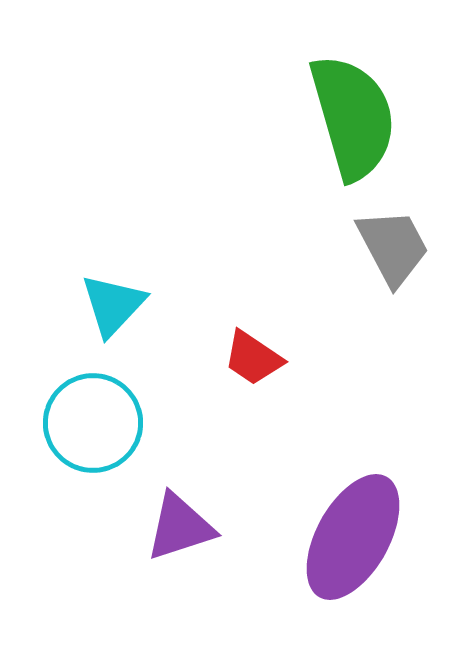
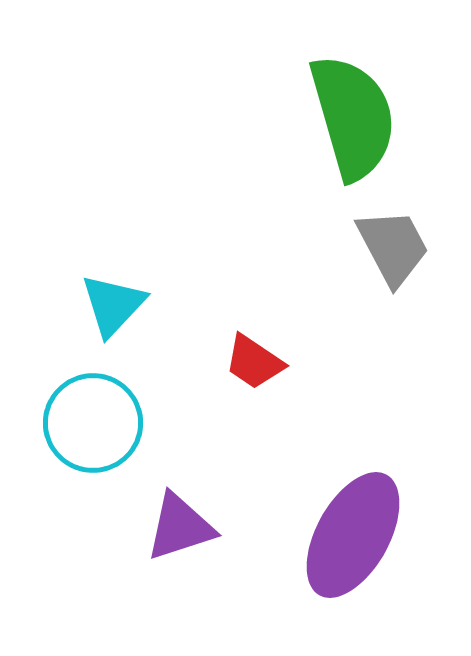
red trapezoid: moved 1 px right, 4 px down
purple ellipse: moved 2 px up
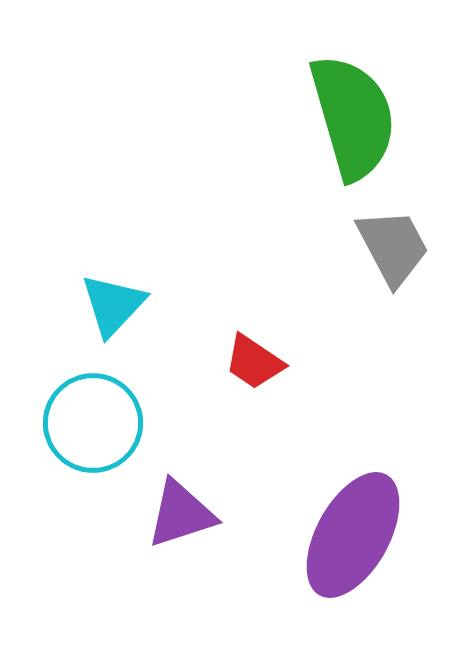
purple triangle: moved 1 px right, 13 px up
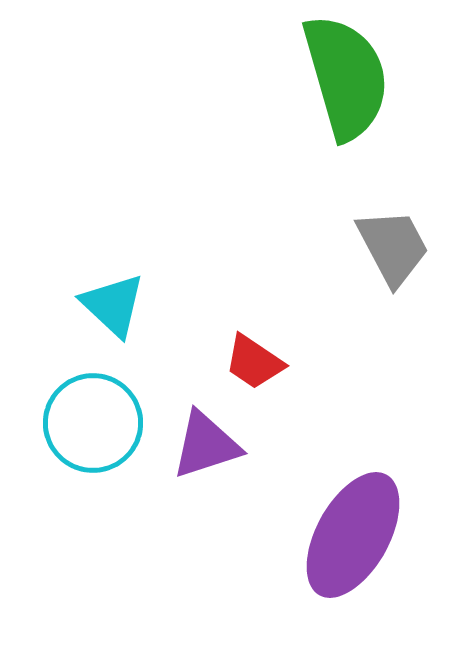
green semicircle: moved 7 px left, 40 px up
cyan triangle: rotated 30 degrees counterclockwise
purple triangle: moved 25 px right, 69 px up
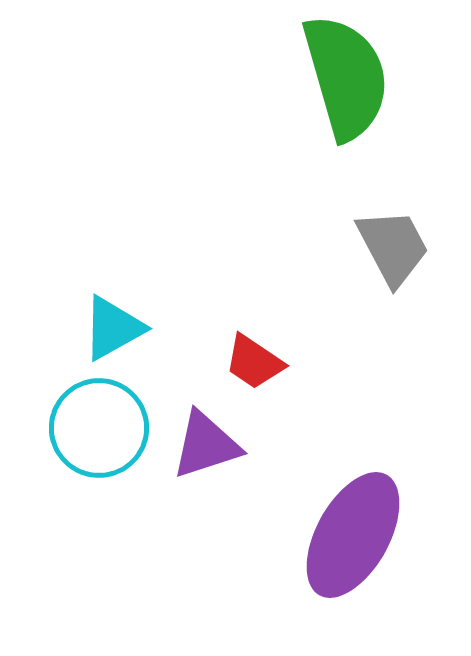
cyan triangle: moved 23 px down; rotated 48 degrees clockwise
cyan circle: moved 6 px right, 5 px down
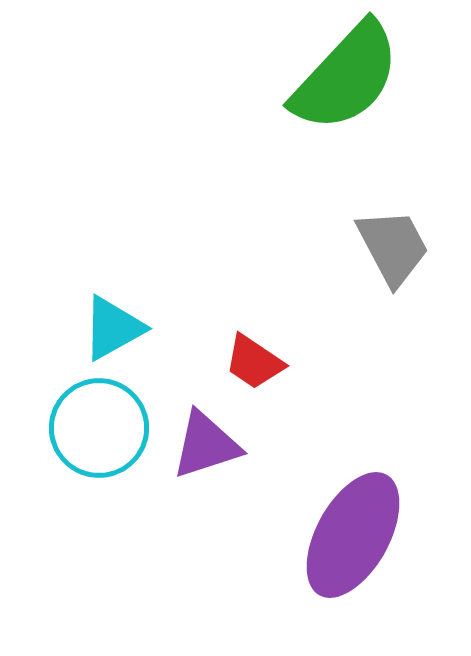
green semicircle: rotated 59 degrees clockwise
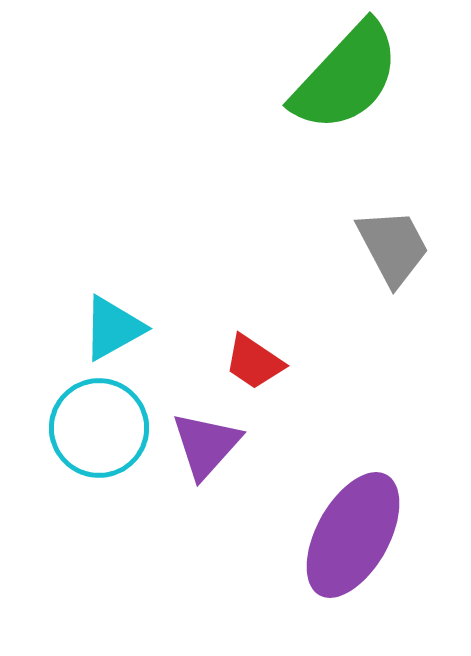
purple triangle: rotated 30 degrees counterclockwise
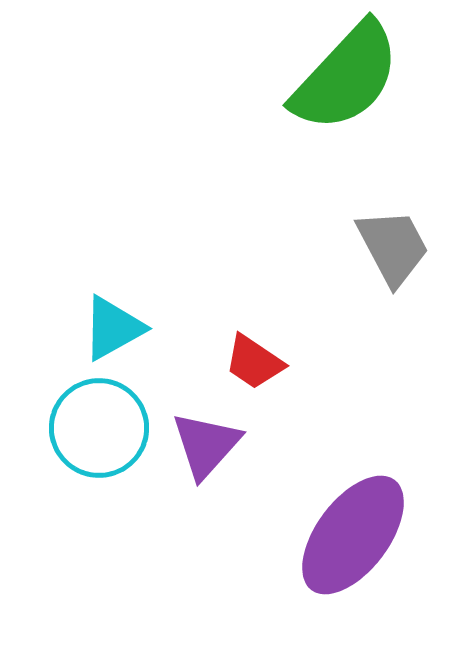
purple ellipse: rotated 8 degrees clockwise
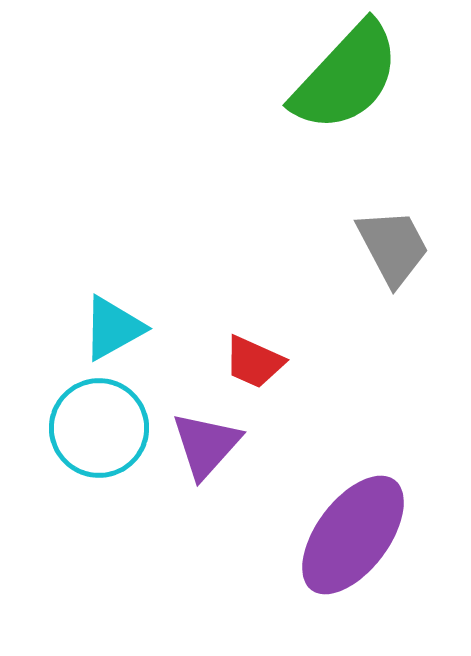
red trapezoid: rotated 10 degrees counterclockwise
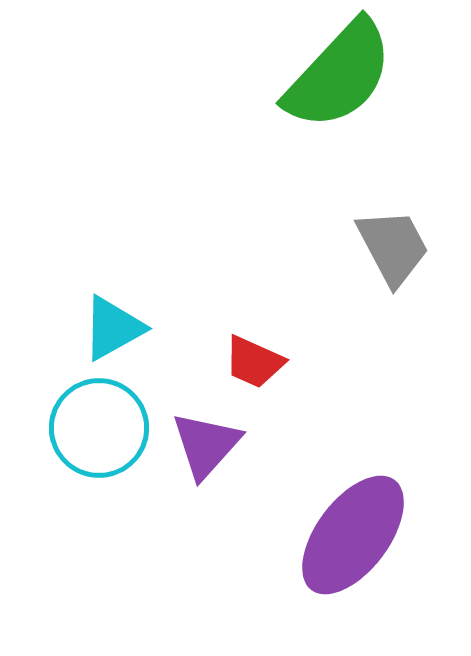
green semicircle: moved 7 px left, 2 px up
